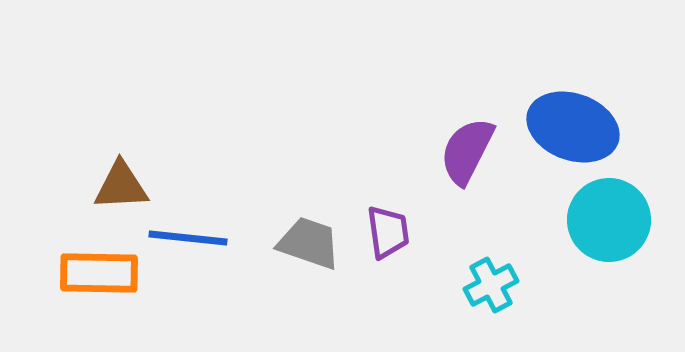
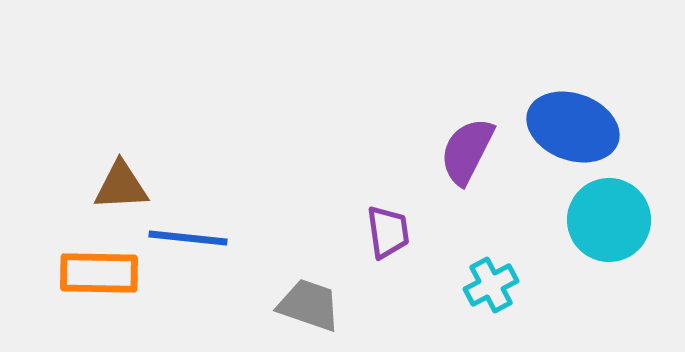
gray trapezoid: moved 62 px down
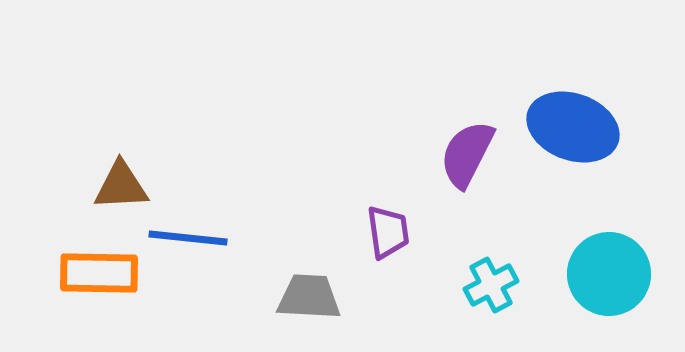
purple semicircle: moved 3 px down
cyan circle: moved 54 px down
gray trapezoid: moved 8 px up; rotated 16 degrees counterclockwise
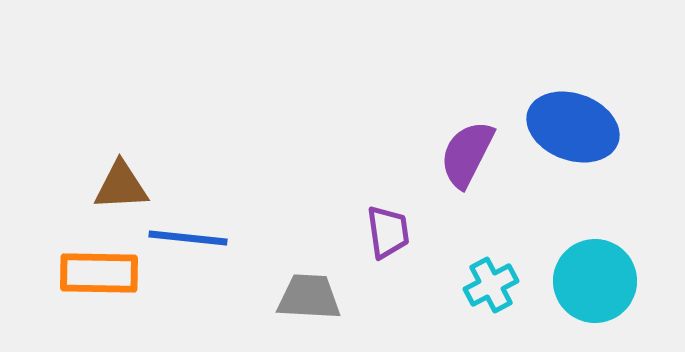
cyan circle: moved 14 px left, 7 px down
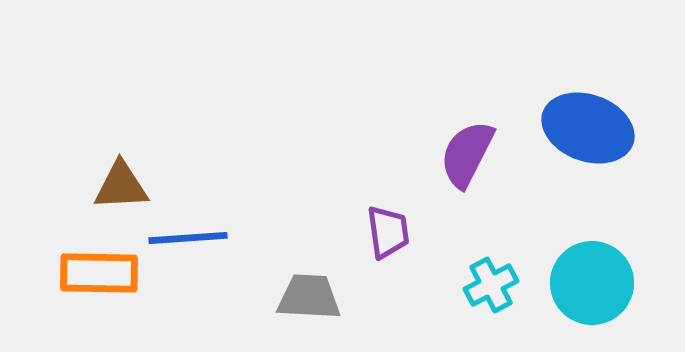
blue ellipse: moved 15 px right, 1 px down
blue line: rotated 10 degrees counterclockwise
cyan circle: moved 3 px left, 2 px down
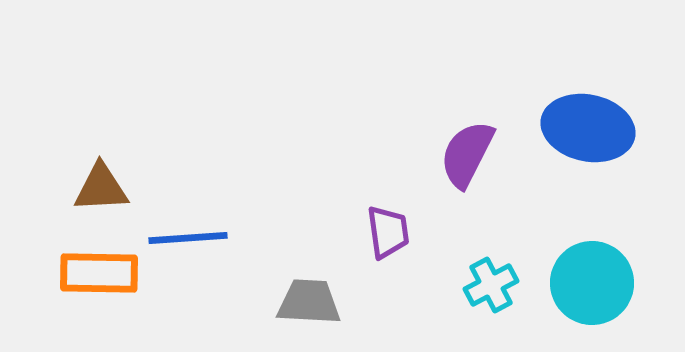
blue ellipse: rotated 8 degrees counterclockwise
brown triangle: moved 20 px left, 2 px down
gray trapezoid: moved 5 px down
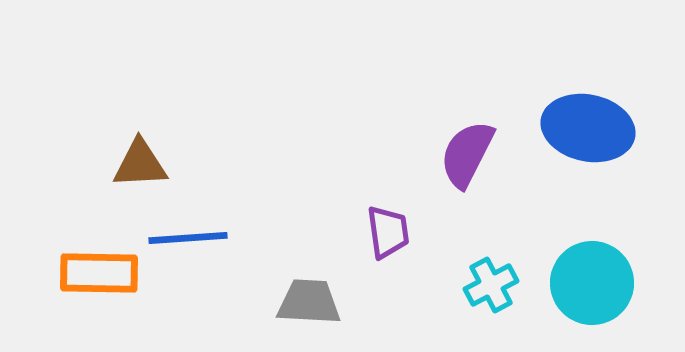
brown triangle: moved 39 px right, 24 px up
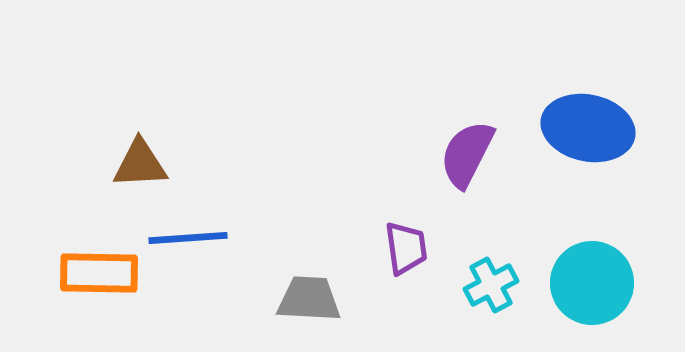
purple trapezoid: moved 18 px right, 16 px down
gray trapezoid: moved 3 px up
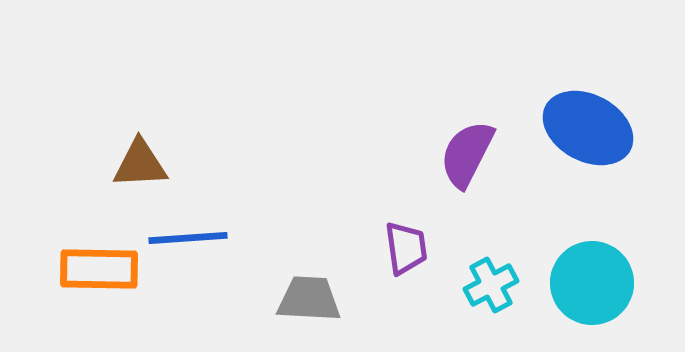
blue ellipse: rotated 16 degrees clockwise
orange rectangle: moved 4 px up
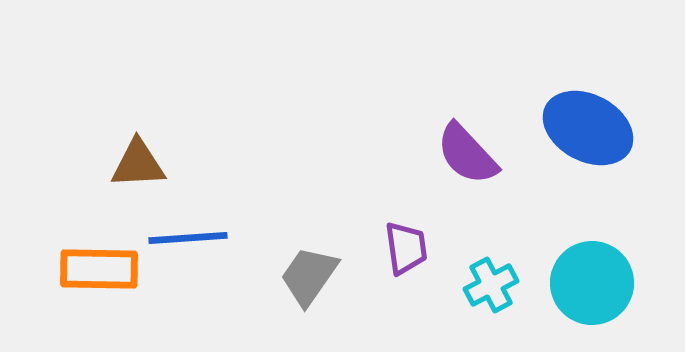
purple semicircle: rotated 70 degrees counterclockwise
brown triangle: moved 2 px left
gray trapezoid: moved 23 px up; rotated 58 degrees counterclockwise
